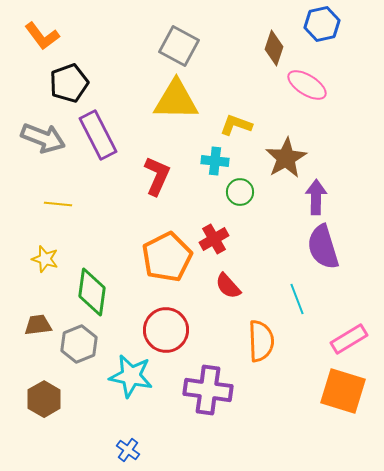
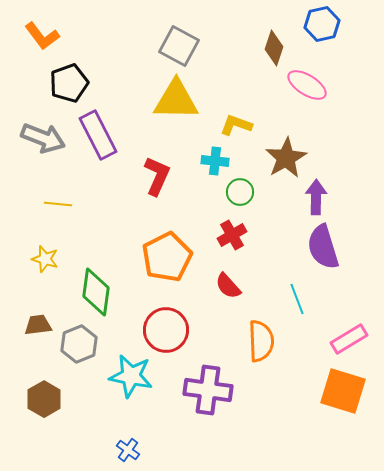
red cross: moved 18 px right, 4 px up
green diamond: moved 4 px right
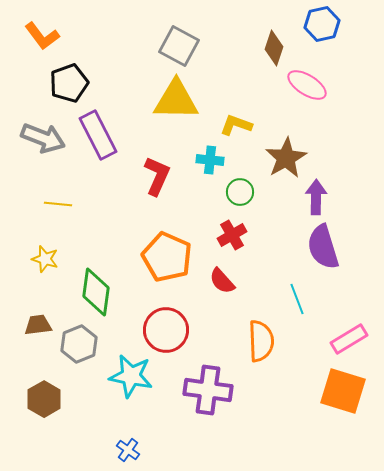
cyan cross: moved 5 px left, 1 px up
orange pentagon: rotated 21 degrees counterclockwise
red semicircle: moved 6 px left, 5 px up
